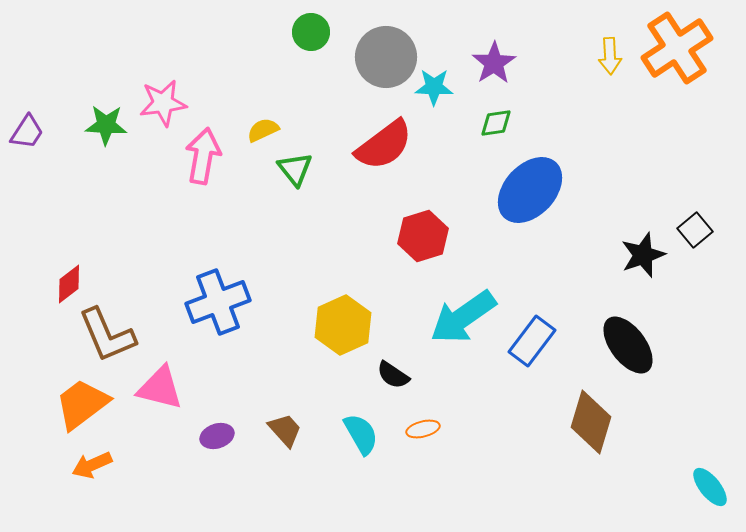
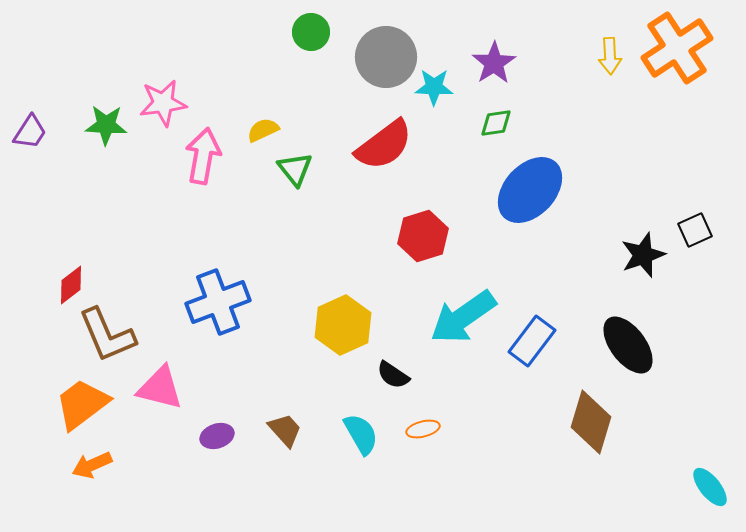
purple trapezoid: moved 3 px right
black square: rotated 16 degrees clockwise
red diamond: moved 2 px right, 1 px down
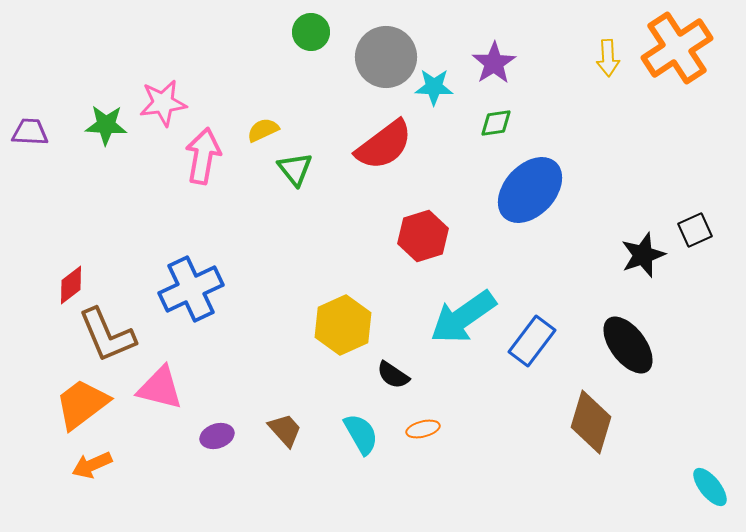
yellow arrow: moved 2 px left, 2 px down
purple trapezoid: rotated 120 degrees counterclockwise
blue cross: moved 27 px left, 13 px up; rotated 4 degrees counterclockwise
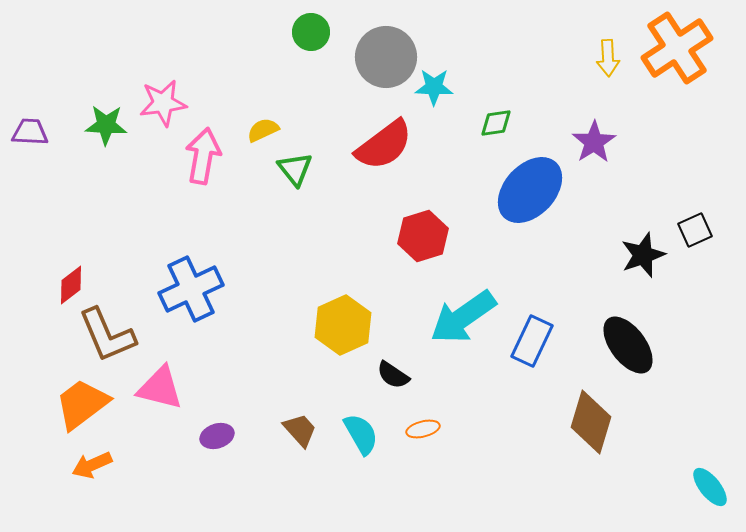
purple star: moved 100 px right, 79 px down
blue rectangle: rotated 12 degrees counterclockwise
brown trapezoid: moved 15 px right
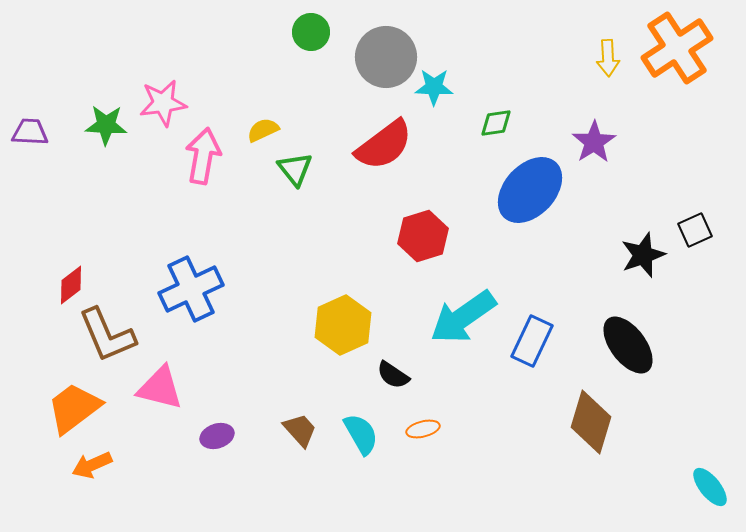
orange trapezoid: moved 8 px left, 4 px down
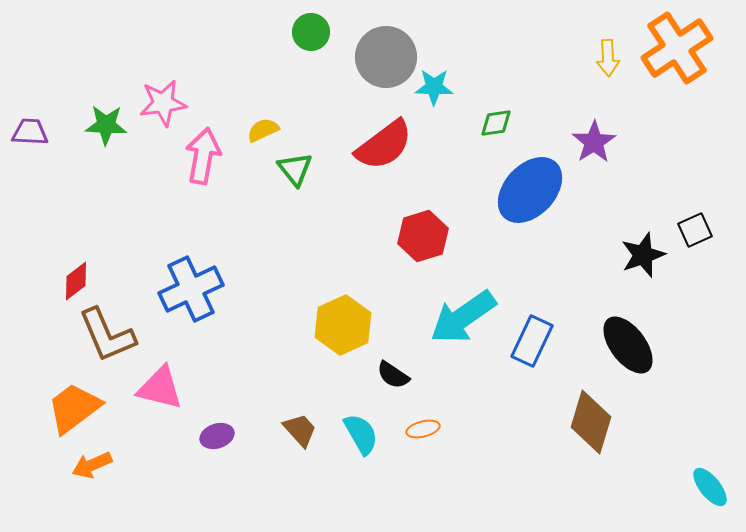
red diamond: moved 5 px right, 4 px up
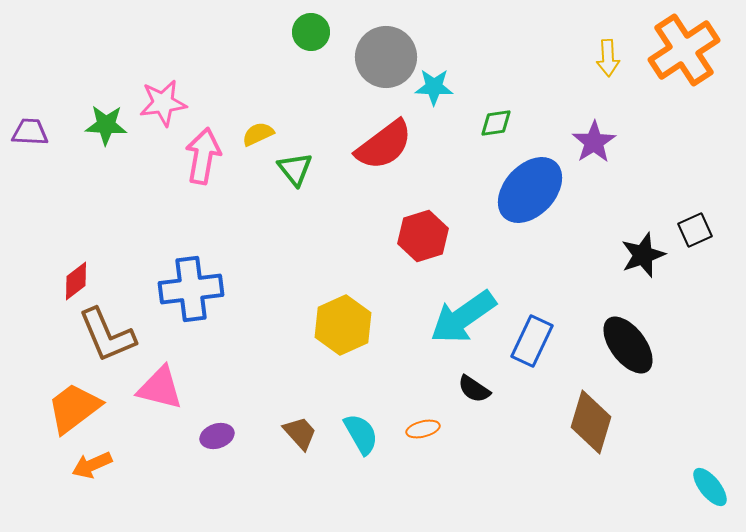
orange cross: moved 7 px right, 2 px down
yellow semicircle: moved 5 px left, 4 px down
blue cross: rotated 18 degrees clockwise
black semicircle: moved 81 px right, 14 px down
brown trapezoid: moved 3 px down
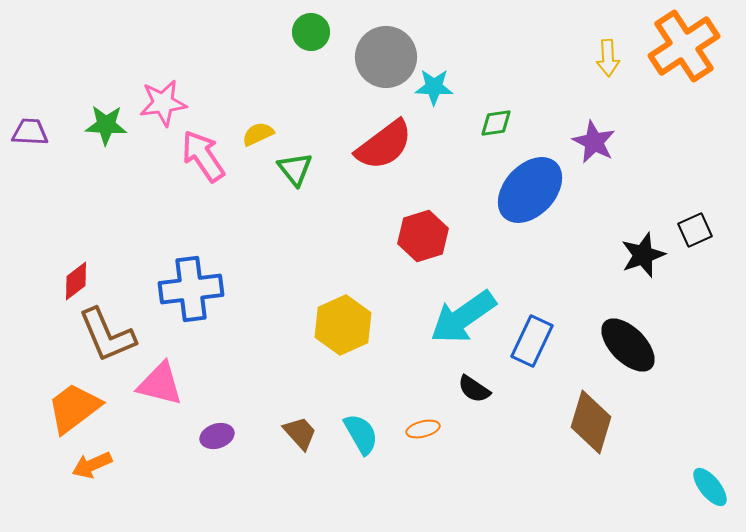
orange cross: moved 4 px up
purple star: rotated 12 degrees counterclockwise
pink arrow: rotated 44 degrees counterclockwise
black ellipse: rotated 8 degrees counterclockwise
pink triangle: moved 4 px up
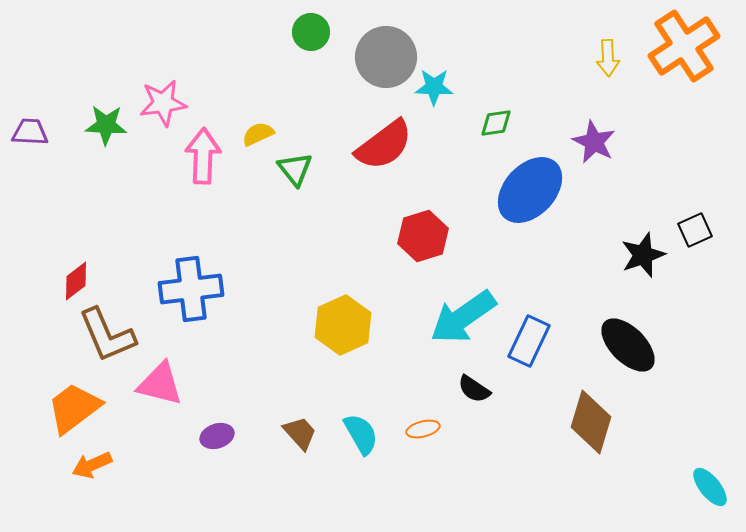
pink arrow: rotated 36 degrees clockwise
blue rectangle: moved 3 px left
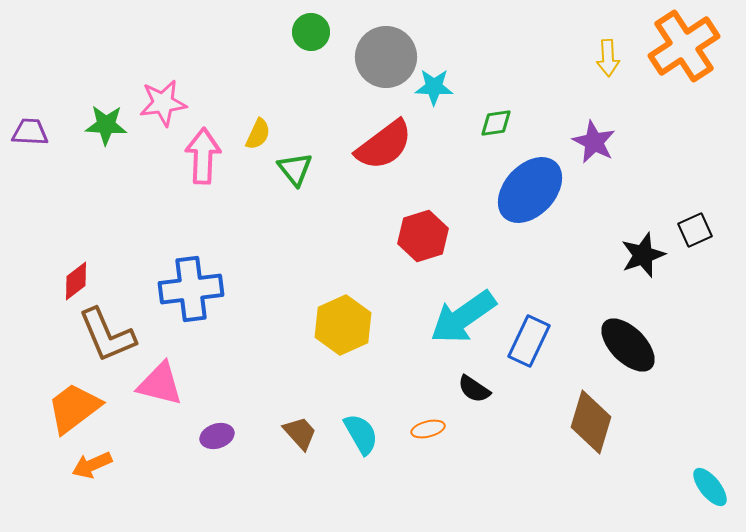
yellow semicircle: rotated 140 degrees clockwise
orange ellipse: moved 5 px right
